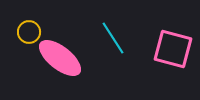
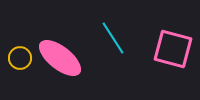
yellow circle: moved 9 px left, 26 px down
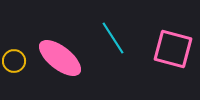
yellow circle: moved 6 px left, 3 px down
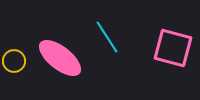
cyan line: moved 6 px left, 1 px up
pink square: moved 1 px up
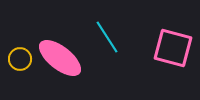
yellow circle: moved 6 px right, 2 px up
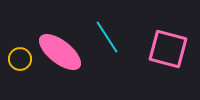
pink square: moved 5 px left, 1 px down
pink ellipse: moved 6 px up
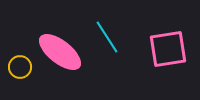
pink square: rotated 24 degrees counterclockwise
yellow circle: moved 8 px down
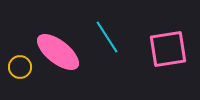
pink ellipse: moved 2 px left
